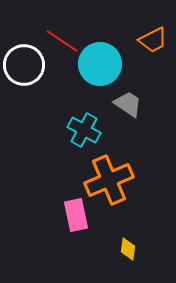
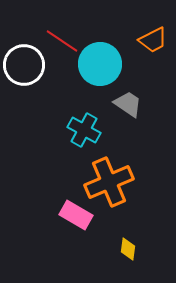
orange cross: moved 2 px down
pink rectangle: rotated 48 degrees counterclockwise
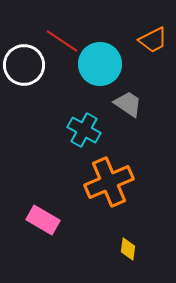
pink rectangle: moved 33 px left, 5 px down
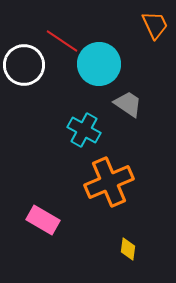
orange trapezoid: moved 2 px right, 15 px up; rotated 88 degrees counterclockwise
cyan circle: moved 1 px left
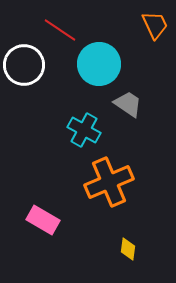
red line: moved 2 px left, 11 px up
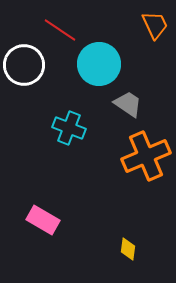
cyan cross: moved 15 px left, 2 px up; rotated 8 degrees counterclockwise
orange cross: moved 37 px right, 26 px up
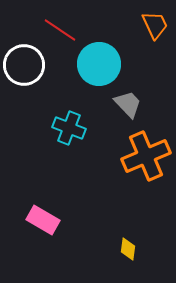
gray trapezoid: rotated 12 degrees clockwise
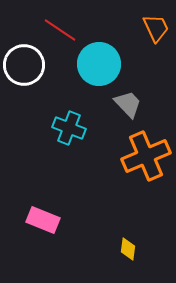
orange trapezoid: moved 1 px right, 3 px down
pink rectangle: rotated 8 degrees counterclockwise
